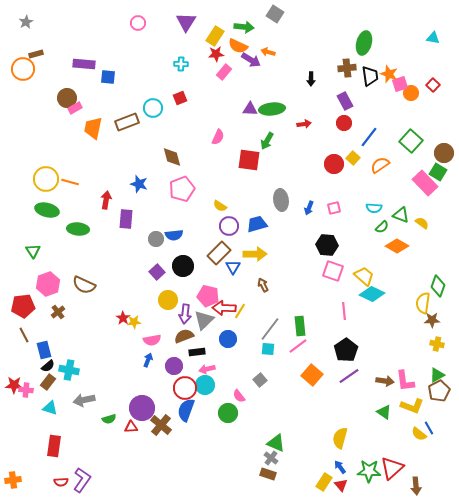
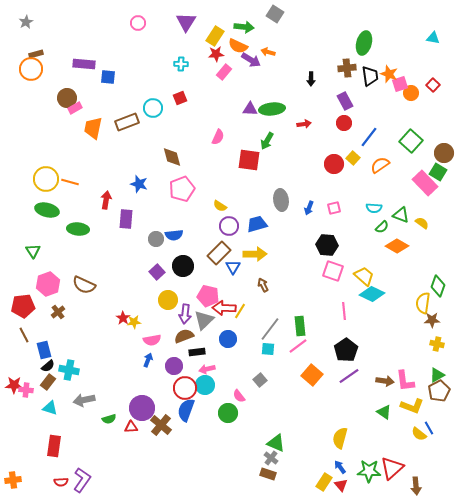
orange circle at (23, 69): moved 8 px right
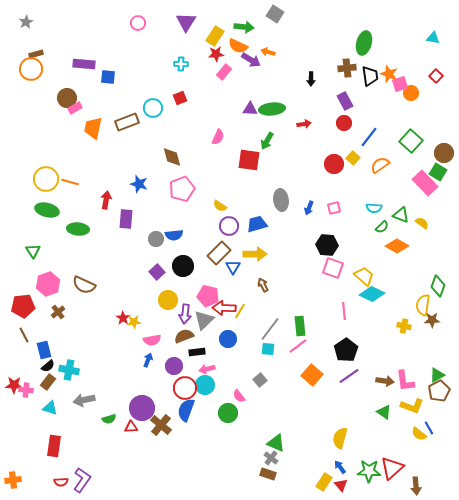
red square at (433, 85): moved 3 px right, 9 px up
pink square at (333, 271): moved 3 px up
yellow semicircle at (423, 303): moved 2 px down
yellow cross at (437, 344): moved 33 px left, 18 px up
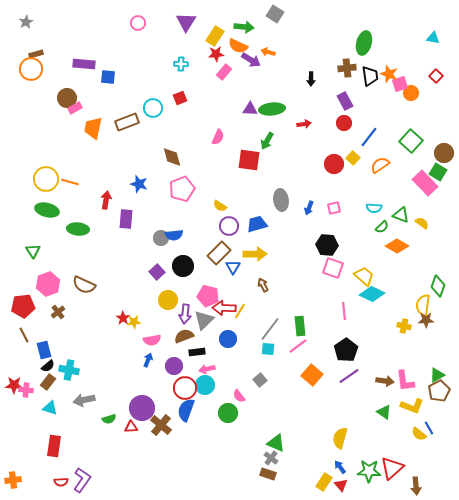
gray circle at (156, 239): moved 5 px right, 1 px up
brown star at (432, 320): moved 6 px left
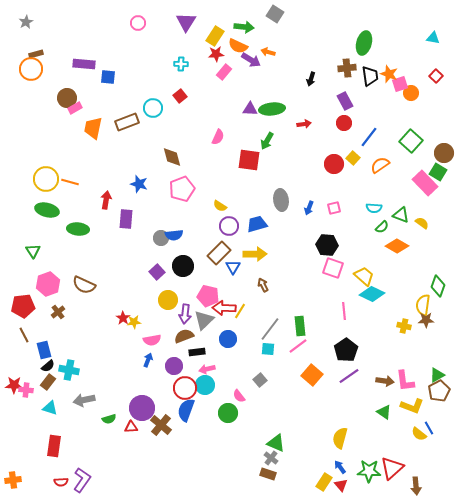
black arrow at (311, 79): rotated 16 degrees clockwise
red square at (180, 98): moved 2 px up; rotated 16 degrees counterclockwise
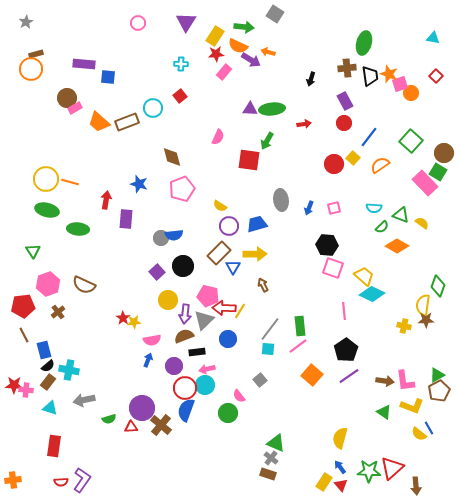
orange trapezoid at (93, 128): moved 6 px right, 6 px up; rotated 60 degrees counterclockwise
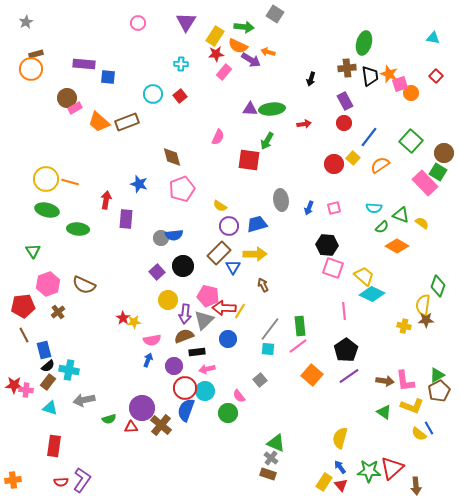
cyan circle at (153, 108): moved 14 px up
cyan circle at (205, 385): moved 6 px down
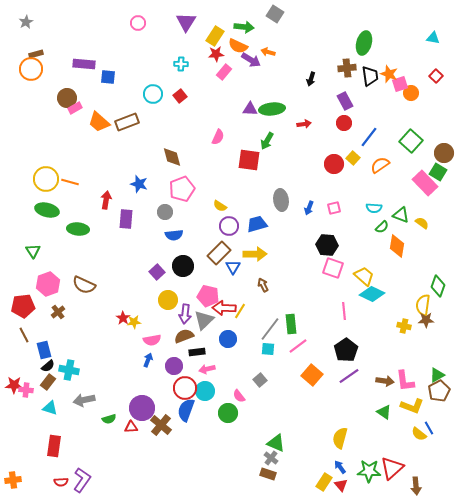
gray circle at (161, 238): moved 4 px right, 26 px up
orange diamond at (397, 246): rotated 70 degrees clockwise
green rectangle at (300, 326): moved 9 px left, 2 px up
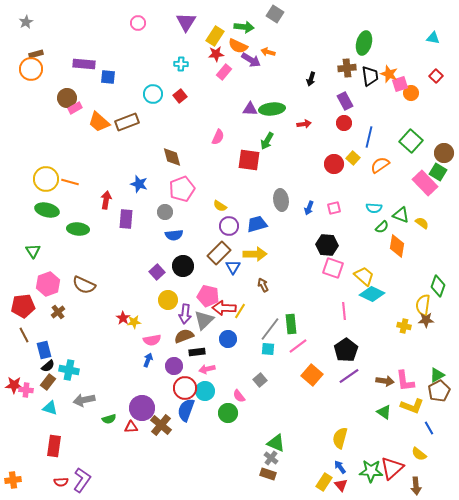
blue line at (369, 137): rotated 25 degrees counterclockwise
yellow semicircle at (419, 434): moved 20 px down
green star at (369, 471): moved 2 px right
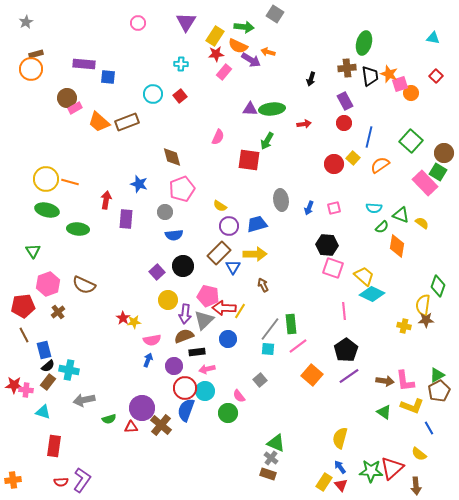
cyan triangle at (50, 408): moved 7 px left, 4 px down
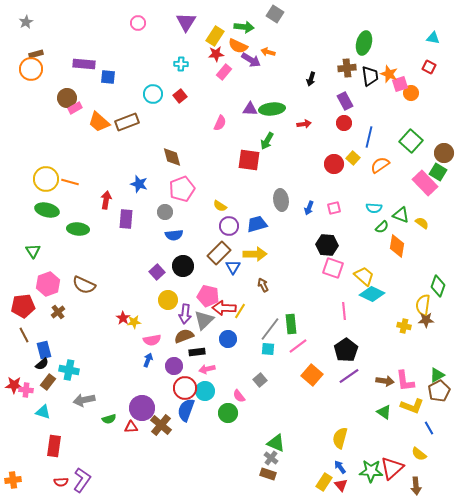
red square at (436, 76): moved 7 px left, 9 px up; rotated 16 degrees counterclockwise
pink semicircle at (218, 137): moved 2 px right, 14 px up
black semicircle at (48, 366): moved 6 px left, 2 px up
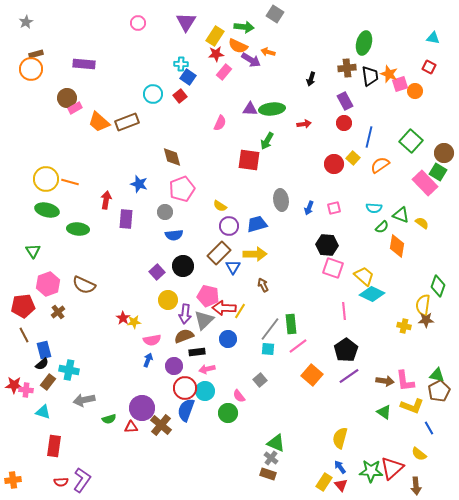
blue square at (108, 77): moved 80 px right; rotated 28 degrees clockwise
orange circle at (411, 93): moved 4 px right, 2 px up
green triangle at (437, 375): rotated 42 degrees clockwise
